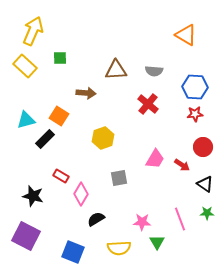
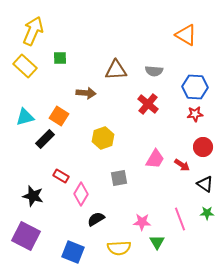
cyan triangle: moved 1 px left, 3 px up
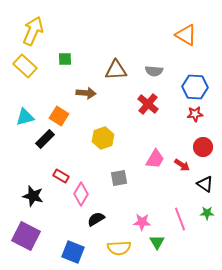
green square: moved 5 px right, 1 px down
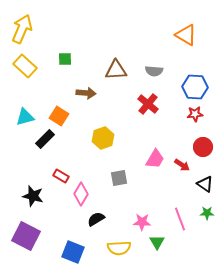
yellow arrow: moved 11 px left, 2 px up
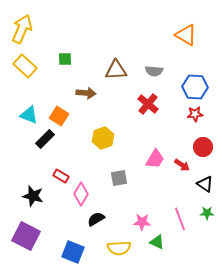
cyan triangle: moved 4 px right, 2 px up; rotated 36 degrees clockwise
green triangle: rotated 35 degrees counterclockwise
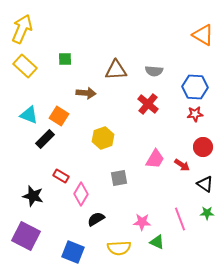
orange triangle: moved 17 px right
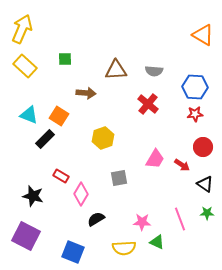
yellow semicircle: moved 5 px right
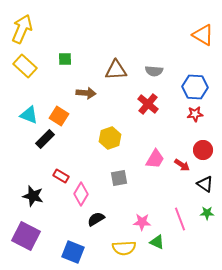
yellow hexagon: moved 7 px right
red circle: moved 3 px down
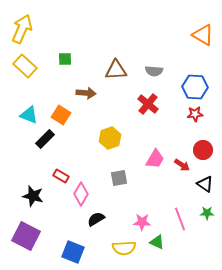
orange square: moved 2 px right, 1 px up
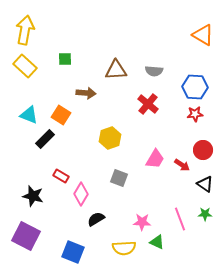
yellow arrow: moved 3 px right, 1 px down; rotated 12 degrees counterclockwise
gray square: rotated 30 degrees clockwise
green star: moved 2 px left, 1 px down
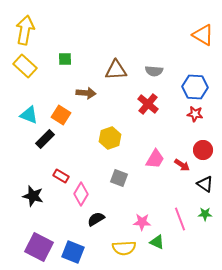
red star: rotated 14 degrees clockwise
purple square: moved 13 px right, 11 px down
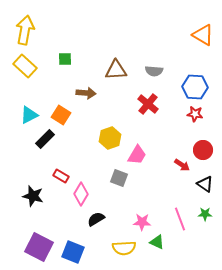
cyan triangle: rotated 48 degrees counterclockwise
pink trapezoid: moved 18 px left, 4 px up
